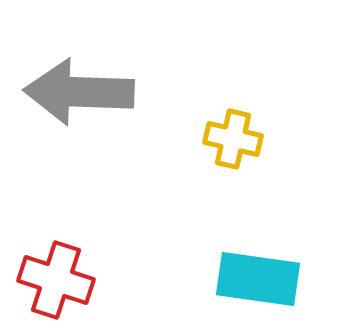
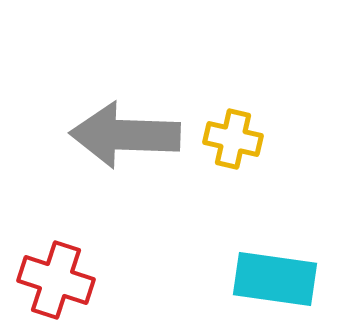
gray arrow: moved 46 px right, 43 px down
cyan rectangle: moved 17 px right
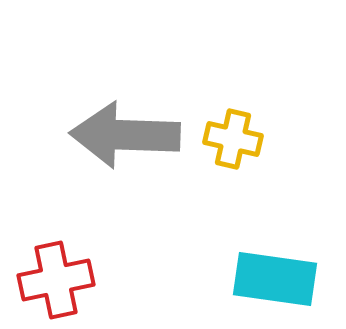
red cross: rotated 30 degrees counterclockwise
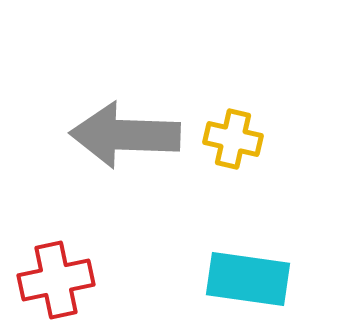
cyan rectangle: moved 27 px left
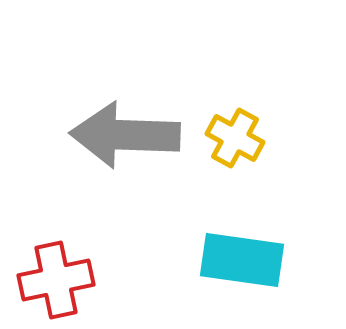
yellow cross: moved 2 px right, 1 px up; rotated 16 degrees clockwise
cyan rectangle: moved 6 px left, 19 px up
